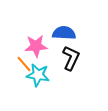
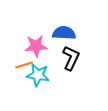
orange line: moved 1 px down; rotated 66 degrees counterclockwise
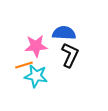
black L-shape: moved 1 px left, 3 px up
cyan star: moved 2 px left, 1 px down
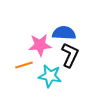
pink star: moved 4 px right, 1 px up
cyan star: moved 14 px right
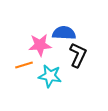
black L-shape: moved 8 px right
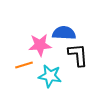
black L-shape: rotated 30 degrees counterclockwise
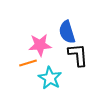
blue semicircle: moved 3 px right, 1 px up; rotated 110 degrees counterclockwise
orange line: moved 4 px right, 2 px up
cyan star: moved 2 px down; rotated 20 degrees clockwise
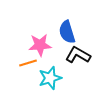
black L-shape: rotated 55 degrees counterclockwise
cyan star: rotated 25 degrees clockwise
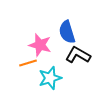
pink star: rotated 20 degrees clockwise
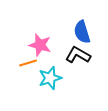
blue semicircle: moved 15 px right
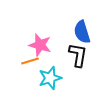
black L-shape: rotated 70 degrees clockwise
orange line: moved 2 px right, 2 px up
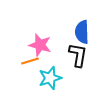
blue semicircle: rotated 15 degrees clockwise
